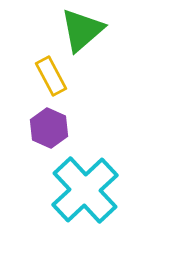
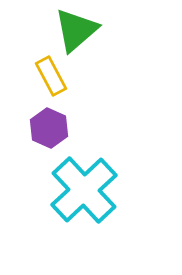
green triangle: moved 6 px left
cyan cross: moved 1 px left
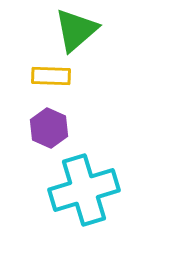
yellow rectangle: rotated 60 degrees counterclockwise
cyan cross: rotated 26 degrees clockwise
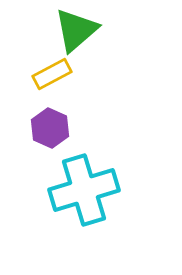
yellow rectangle: moved 1 px right, 2 px up; rotated 30 degrees counterclockwise
purple hexagon: moved 1 px right
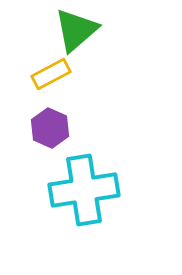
yellow rectangle: moved 1 px left
cyan cross: rotated 8 degrees clockwise
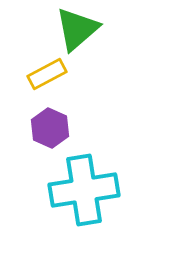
green triangle: moved 1 px right, 1 px up
yellow rectangle: moved 4 px left
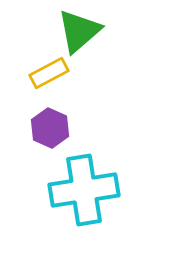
green triangle: moved 2 px right, 2 px down
yellow rectangle: moved 2 px right, 1 px up
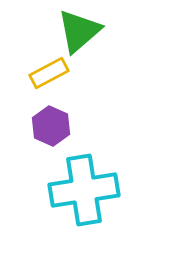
purple hexagon: moved 1 px right, 2 px up
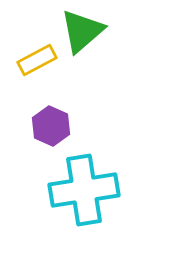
green triangle: moved 3 px right
yellow rectangle: moved 12 px left, 13 px up
